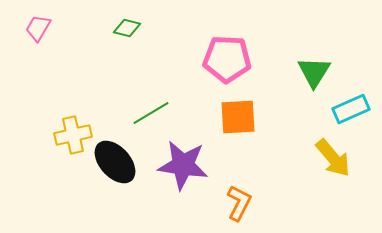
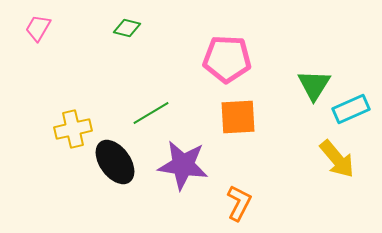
green triangle: moved 13 px down
yellow cross: moved 6 px up
yellow arrow: moved 4 px right, 1 px down
black ellipse: rotated 6 degrees clockwise
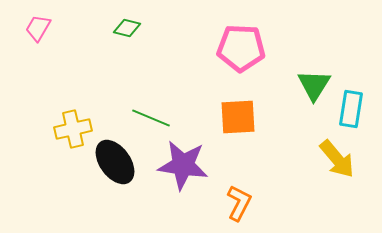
pink pentagon: moved 14 px right, 11 px up
cyan rectangle: rotated 57 degrees counterclockwise
green line: moved 5 px down; rotated 54 degrees clockwise
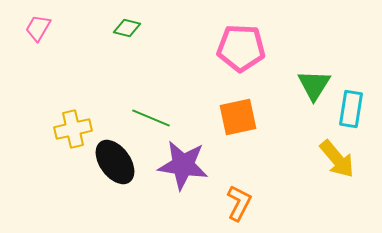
orange square: rotated 9 degrees counterclockwise
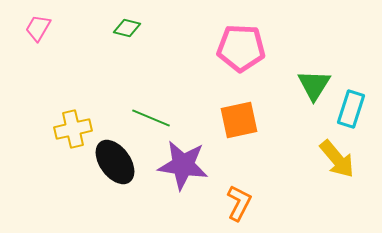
cyan rectangle: rotated 9 degrees clockwise
orange square: moved 1 px right, 3 px down
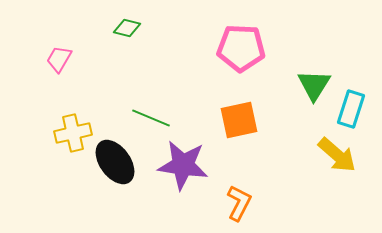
pink trapezoid: moved 21 px right, 31 px down
yellow cross: moved 4 px down
yellow arrow: moved 4 px up; rotated 9 degrees counterclockwise
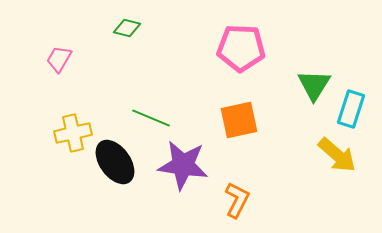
orange L-shape: moved 2 px left, 3 px up
